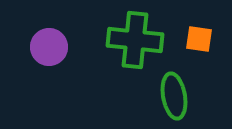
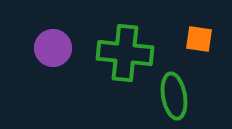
green cross: moved 10 px left, 13 px down
purple circle: moved 4 px right, 1 px down
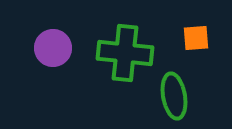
orange square: moved 3 px left, 1 px up; rotated 12 degrees counterclockwise
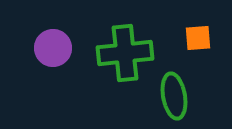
orange square: moved 2 px right
green cross: rotated 12 degrees counterclockwise
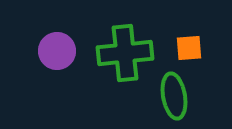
orange square: moved 9 px left, 10 px down
purple circle: moved 4 px right, 3 px down
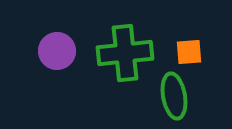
orange square: moved 4 px down
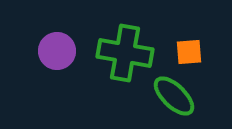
green cross: rotated 16 degrees clockwise
green ellipse: rotated 36 degrees counterclockwise
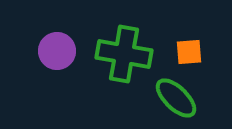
green cross: moved 1 px left, 1 px down
green ellipse: moved 2 px right, 2 px down
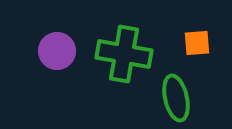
orange square: moved 8 px right, 9 px up
green ellipse: rotated 33 degrees clockwise
